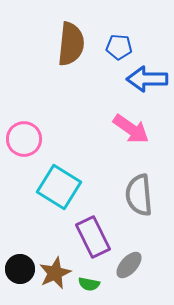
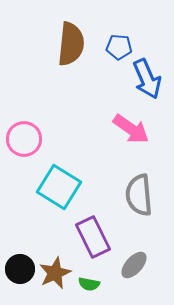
blue arrow: rotated 114 degrees counterclockwise
gray ellipse: moved 5 px right
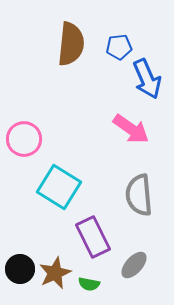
blue pentagon: rotated 10 degrees counterclockwise
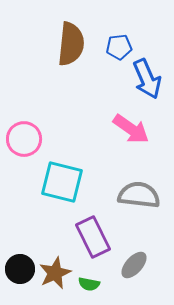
cyan square: moved 3 px right, 5 px up; rotated 18 degrees counterclockwise
gray semicircle: rotated 102 degrees clockwise
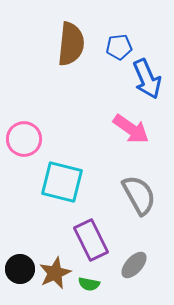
gray semicircle: rotated 54 degrees clockwise
purple rectangle: moved 2 px left, 3 px down
